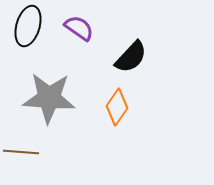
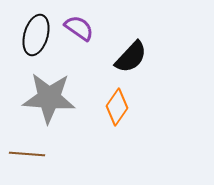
black ellipse: moved 8 px right, 9 px down
brown line: moved 6 px right, 2 px down
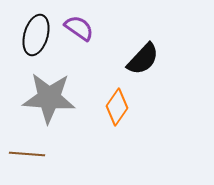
black semicircle: moved 12 px right, 2 px down
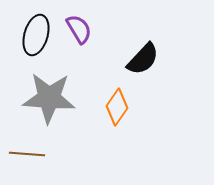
purple semicircle: moved 1 px down; rotated 24 degrees clockwise
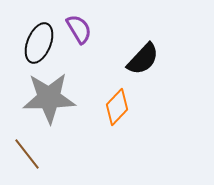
black ellipse: moved 3 px right, 8 px down; rotated 6 degrees clockwise
gray star: rotated 6 degrees counterclockwise
orange diamond: rotated 9 degrees clockwise
brown line: rotated 48 degrees clockwise
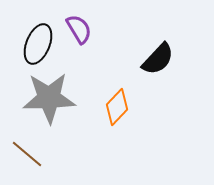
black ellipse: moved 1 px left, 1 px down
black semicircle: moved 15 px right
brown line: rotated 12 degrees counterclockwise
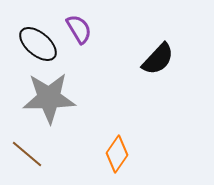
black ellipse: rotated 72 degrees counterclockwise
orange diamond: moved 47 px down; rotated 9 degrees counterclockwise
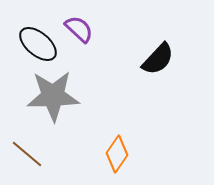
purple semicircle: rotated 16 degrees counterclockwise
gray star: moved 4 px right, 2 px up
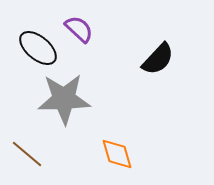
black ellipse: moved 4 px down
gray star: moved 11 px right, 3 px down
orange diamond: rotated 51 degrees counterclockwise
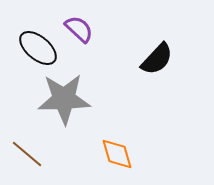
black semicircle: moved 1 px left
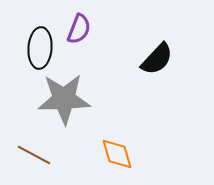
purple semicircle: rotated 68 degrees clockwise
black ellipse: moved 2 px right; rotated 54 degrees clockwise
brown line: moved 7 px right, 1 px down; rotated 12 degrees counterclockwise
